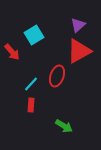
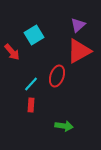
green arrow: rotated 24 degrees counterclockwise
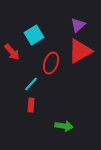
red triangle: moved 1 px right
red ellipse: moved 6 px left, 13 px up
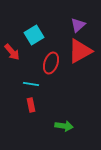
cyan line: rotated 56 degrees clockwise
red rectangle: rotated 16 degrees counterclockwise
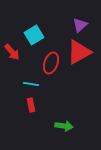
purple triangle: moved 2 px right
red triangle: moved 1 px left, 1 px down
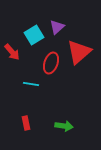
purple triangle: moved 23 px left, 2 px down
red triangle: rotated 12 degrees counterclockwise
red rectangle: moved 5 px left, 18 px down
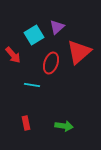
red arrow: moved 1 px right, 3 px down
cyan line: moved 1 px right, 1 px down
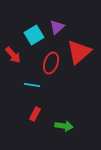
red rectangle: moved 9 px right, 9 px up; rotated 40 degrees clockwise
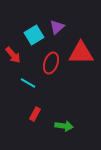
red triangle: moved 2 px right, 1 px down; rotated 40 degrees clockwise
cyan line: moved 4 px left, 2 px up; rotated 21 degrees clockwise
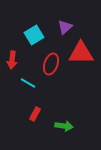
purple triangle: moved 8 px right
red arrow: moved 1 px left, 5 px down; rotated 48 degrees clockwise
red ellipse: moved 1 px down
